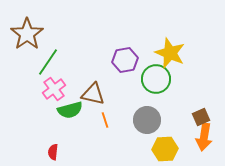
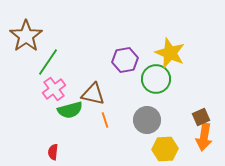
brown star: moved 1 px left, 2 px down
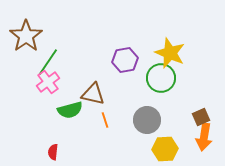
green circle: moved 5 px right, 1 px up
pink cross: moved 6 px left, 7 px up
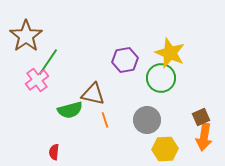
pink cross: moved 11 px left, 2 px up
red semicircle: moved 1 px right
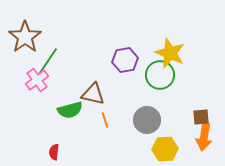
brown star: moved 1 px left, 1 px down
green line: moved 1 px up
green circle: moved 1 px left, 3 px up
brown square: rotated 18 degrees clockwise
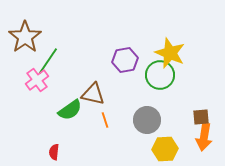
green semicircle: rotated 20 degrees counterclockwise
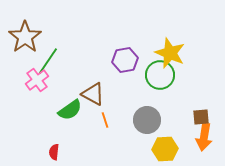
brown triangle: rotated 15 degrees clockwise
